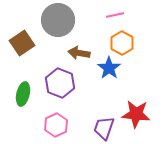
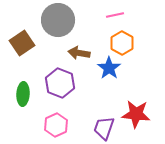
green ellipse: rotated 10 degrees counterclockwise
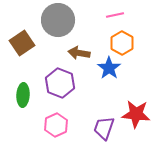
green ellipse: moved 1 px down
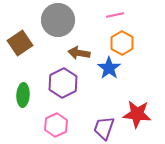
brown square: moved 2 px left
purple hexagon: moved 3 px right; rotated 12 degrees clockwise
red star: moved 1 px right
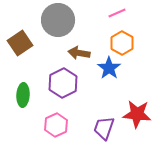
pink line: moved 2 px right, 2 px up; rotated 12 degrees counterclockwise
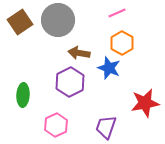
brown square: moved 21 px up
blue star: rotated 15 degrees counterclockwise
purple hexagon: moved 7 px right, 1 px up
red star: moved 8 px right, 11 px up; rotated 16 degrees counterclockwise
purple trapezoid: moved 2 px right, 1 px up
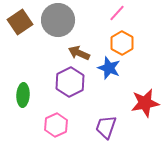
pink line: rotated 24 degrees counterclockwise
brown arrow: rotated 15 degrees clockwise
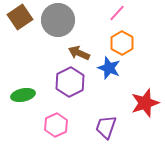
brown square: moved 5 px up
green ellipse: rotated 75 degrees clockwise
red star: rotated 8 degrees counterclockwise
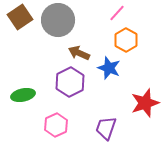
orange hexagon: moved 4 px right, 3 px up
purple trapezoid: moved 1 px down
